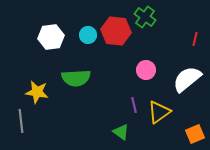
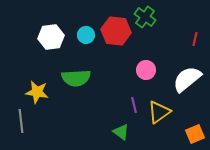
cyan circle: moved 2 px left
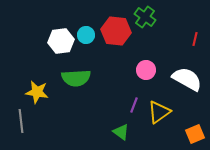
white hexagon: moved 10 px right, 4 px down
white semicircle: rotated 68 degrees clockwise
purple line: rotated 35 degrees clockwise
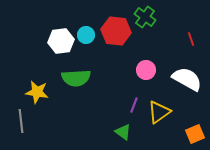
red line: moved 4 px left; rotated 32 degrees counterclockwise
green triangle: moved 2 px right
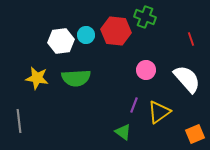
green cross: rotated 15 degrees counterclockwise
white semicircle: rotated 20 degrees clockwise
yellow star: moved 14 px up
gray line: moved 2 px left
